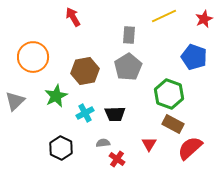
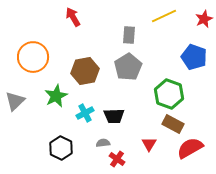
black trapezoid: moved 1 px left, 2 px down
red semicircle: rotated 12 degrees clockwise
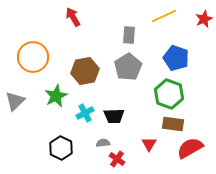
blue pentagon: moved 18 px left, 1 px down
brown rectangle: rotated 20 degrees counterclockwise
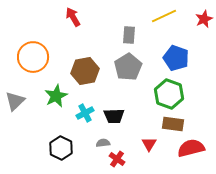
red semicircle: moved 1 px right; rotated 16 degrees clockwise
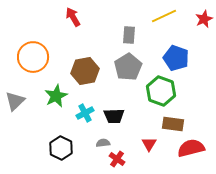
green hexagon: moved 8 px left, 3 px up
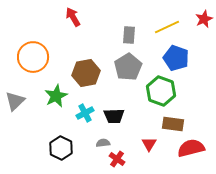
yellow line: moved 3 px right, 11 px down
brown hexagon: moved 1 px right, 2 px down
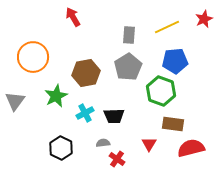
blue pentagon: moved 1 px left, 3 px down; rotated 25 degrees counterclockwise
gray triangle: rotated 10 degrees counterclockwise
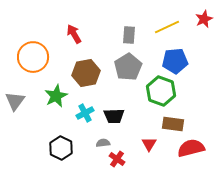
red arrow: moved 1 px right, 17 px down
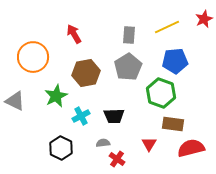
green hexagon: moved 2 px down
gray triangle: rotated 40 degrees counterclockwise
cyan cross: moved 4 px left, 3 px down
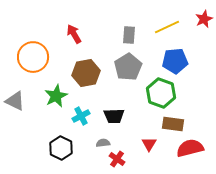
red semicircle: moved 1 px left
